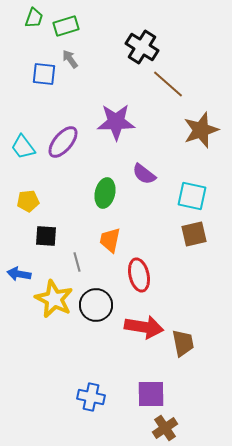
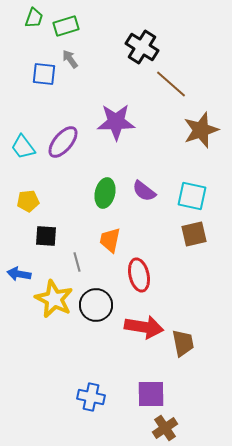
brown line: moved 3 px right
purple semicircle: moved 17 px down
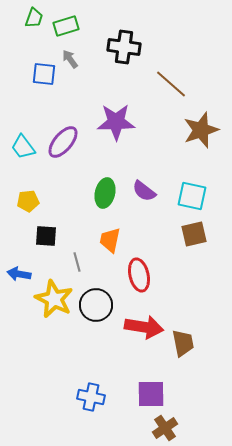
black cross: moved 18 px left; rotated 24 degrees counterclockwise
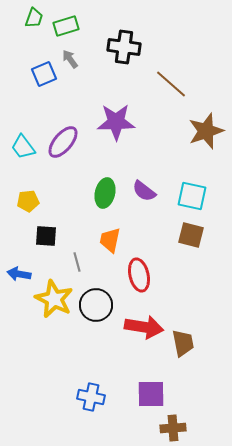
blue square: rotated 30 degrees counterclockwise
brown star: moved 5 px right, 1 px down
brown square: moved 3 px left, 1 px down; rotated 28 degrees clockwise
brown cross: moved 8 px right; rotated 30 degrees clockwise
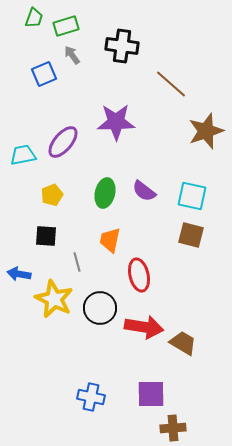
black cross: moved 2 px left, 1 px up
gray arrow: moved 2 px right, 4 px up
cyan trapezoid: moved 8 px down; rotated 116 degrees clockwise
yellow pentagon: moved 24 px right, 6 px up; rotated 15 degrees counterclockwise
black circle: moved 4 px right, 3 px down
brown trapezoid: rotated 48 degrees counterclockwise
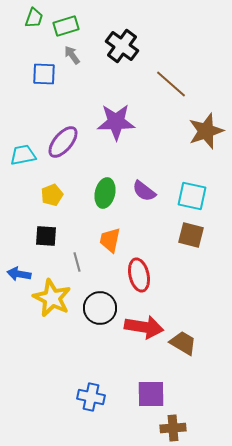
black cross: rotated 28 degrees clockwise
blue square: rotated 25 degrees clockwise
yellow star: moved 2 px left, 1 px up
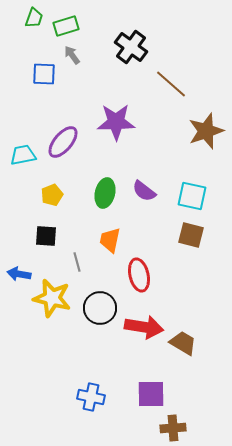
black cross: moved 9 px right, 1 px down
yellow star: rotated 12 degrees counterclockwise
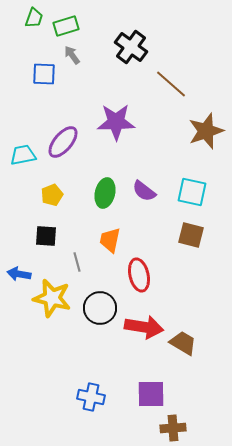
cyan square: moved 4 px up
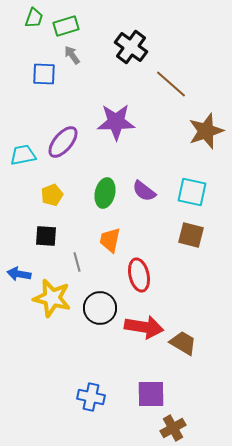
brown cross: rotated 25 degrees counterclockwise
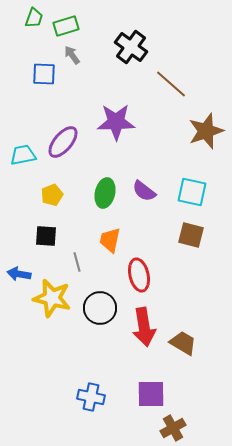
red arrow: rotated 72 degrees clockwise
